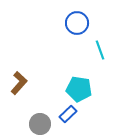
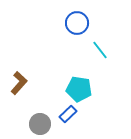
cyan line: rotated 18 degrees counterclockwise
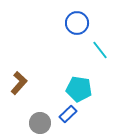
gray circle: moved 1 px up
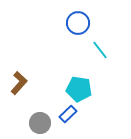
blue circle: moved 1 px right
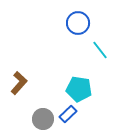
gray circle: moved 3 px right, 4 px up
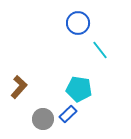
brown L-shape: moved 4 px down
